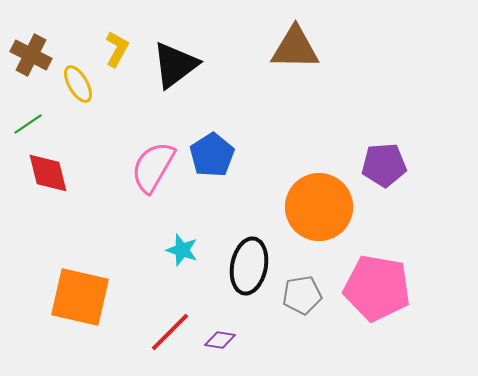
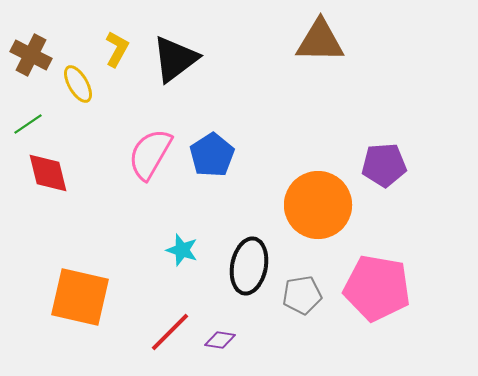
brown triangle: moved 25 px right, 7 px up
black triangle: moved 6 px up
pink semicircle: moved 3 px left, 13 px up
orange circle: moved 1 px left, 2 px up
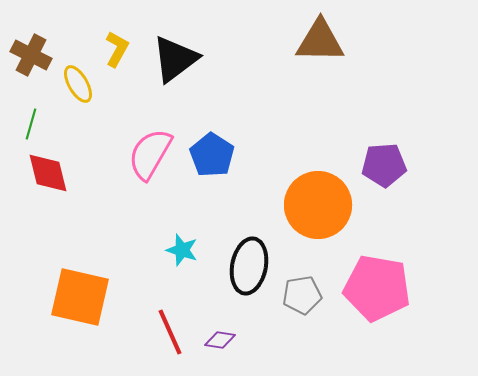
green line: moved 3 px right; rotated 40 degrees counterclockwise
blue pentagon: rotated 6 degrees counterclockwise
red line: rotated 69 degrees counterclockwise
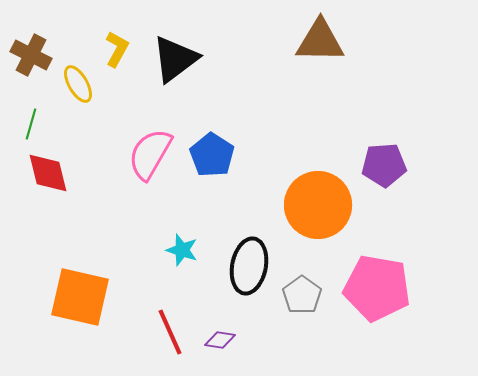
gray pentagon: rotated 27 degrees counterclockwise
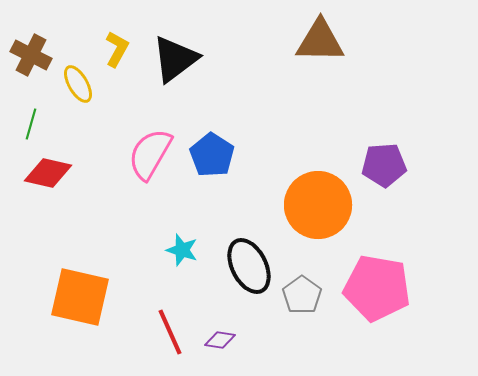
red diamond: rotated 63 degrees counterclockwise
black ellipse: rotated 38 degrees counterclockwise
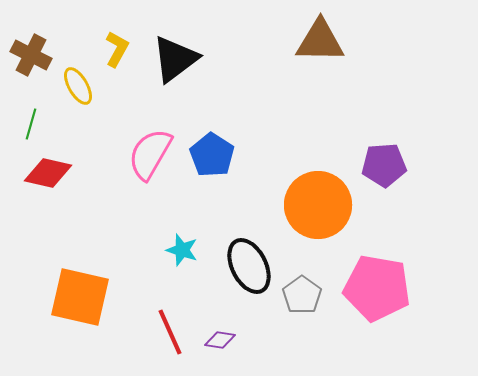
yellow ellipse: moved 2 px down
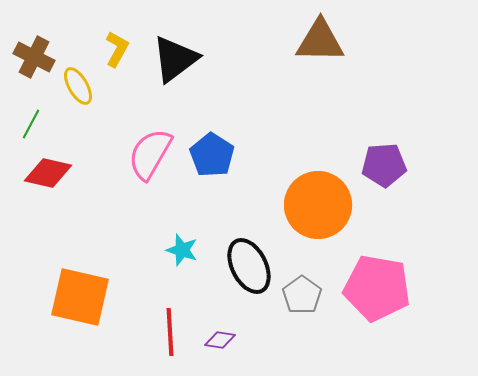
brown cross: moved 3 px right, 2 px down
green line: rotated 12 degrees clockwise
red line: rotated 21 degrees clockwise
